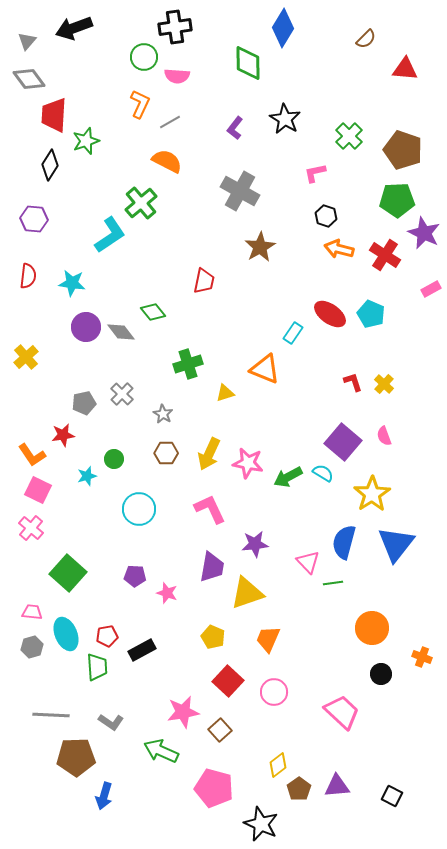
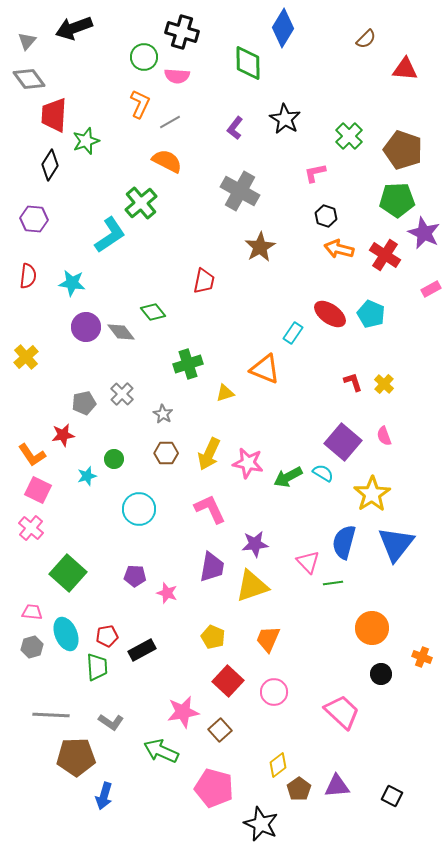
black cross at (175, 27): moved 7 px right, 5 px down; rotated 24 degrees clockwise
yellow triangle at (247, 593): moved 5 px right, 7 px up
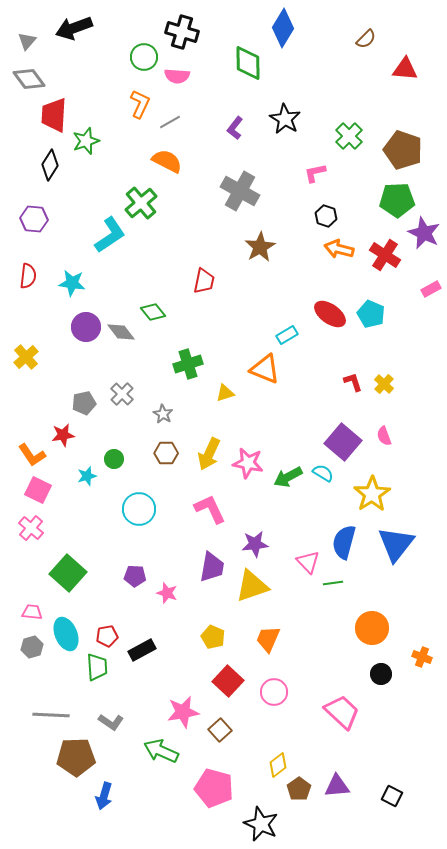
cyan rectangle at (293, 333): moved 6 px left, 2 px down; rotated 25 degrees clockwise
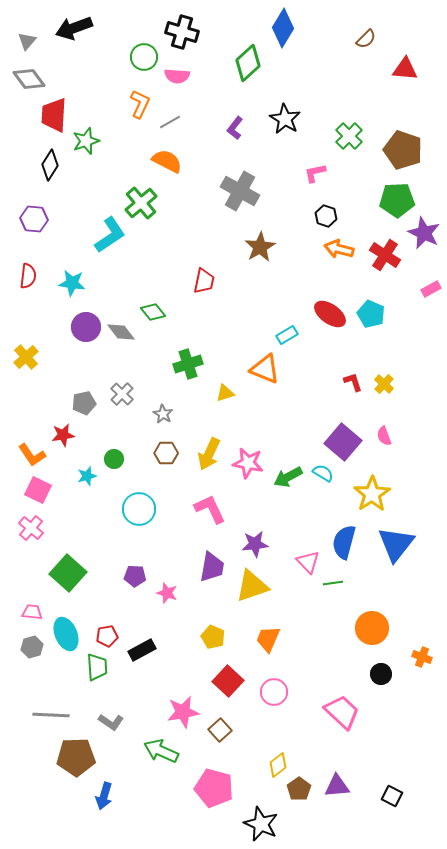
green diamond at (248, 63): rotated 48 degrees clockwise
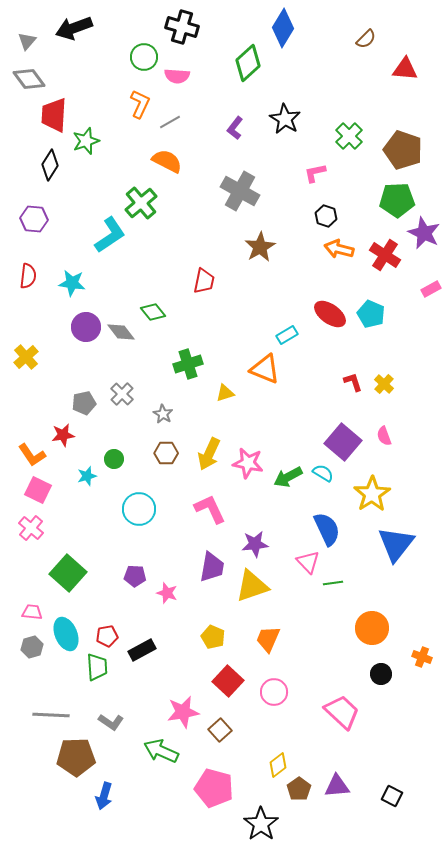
black cross at (182, 32): moved 5 px up
blue semicircle at (344, 542): moved 17 px left, 13 px up; rotated 140 degrees clockwise
black star at (261, 824): rotated 12 degrees clockwise
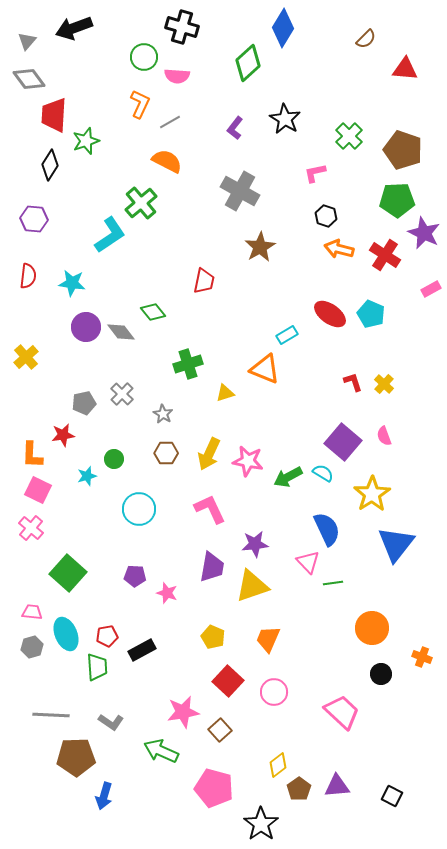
orange L-shape at (32, 455): rotated 36 degrees clockwise
pink star at (248, 463): moved 2 px up
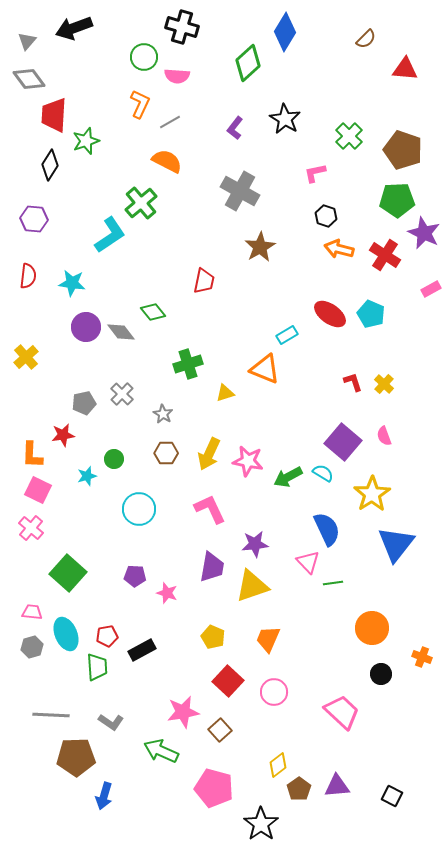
blue diamond at (283, 28): moved 2 px right, 4 px down
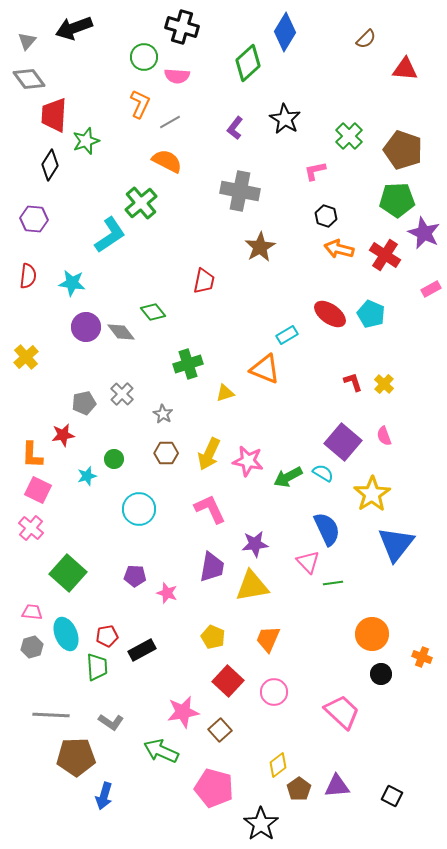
pink L-shape at (315, 173): moved 2 px up
gray cross at (240, 191): rotated 18 degrees counterclockwise
yellow triangle at (252, 586): rotated 9 degrees clockwise
orange circle at (372, 628): moved 6 px down
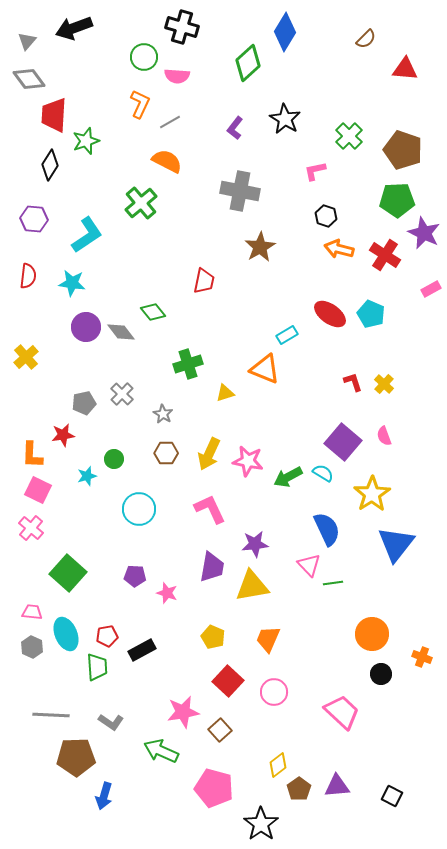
cyan L-shape at (110, 235): moved 23 px left
pink triangle at (308, 562): moved 1 px right, 3 px down
gray hexagon at (32, 647): rotated 20 degrees counterclockwise
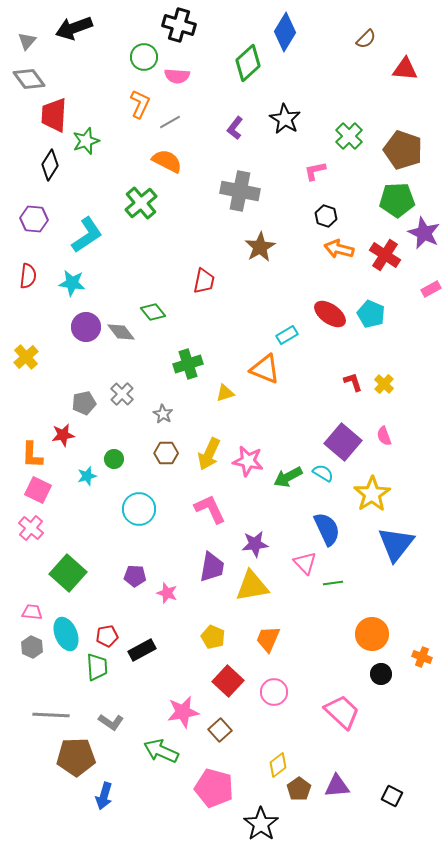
black cross at (182, 27): moved 3 px left, 2 px up
pink triangle at (309, 565): moved 4 px left, 2 px up
